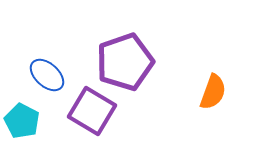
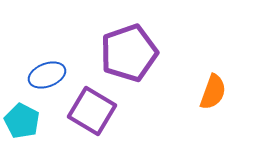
purple pentagon: moved 4 px right, 9 px up
blue ellipse: rotated 63 degrees counterclockwise
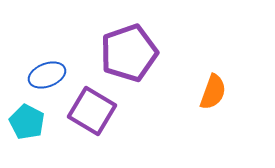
cyan pentagon: moved 5 px right, 1 px down
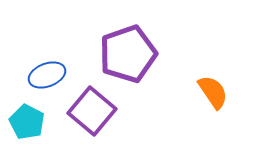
purple pentagon: moved 1 px left, 1 px down
orange semicircle: rotated 54 degrees counterclockwise
purple square: rotated 9 degrees clockwise
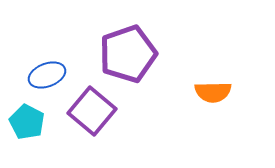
orange semicircle: rotated 123 degrees clockwise
